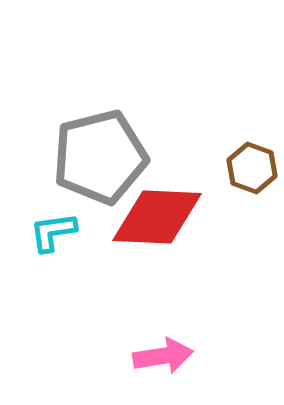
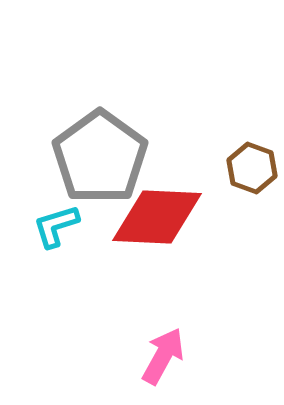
gray pentagon: rotated 22 degrees counterclockwise
cyan L-shape: moved 3 px right, 6 px up; rotated 9 degrees counterclockwise
pink arrow: rotated 52 degrees counterclockwise
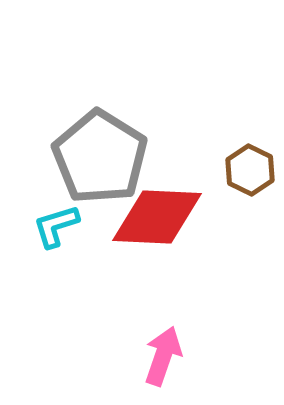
gray pentagon: rotated 4 degrees counterclockwise
brown hexagon: moved 2 px left, 2 px down; rotated 6 degrees clockwise
pink arrow: rotated 10 degrees counterclockwise
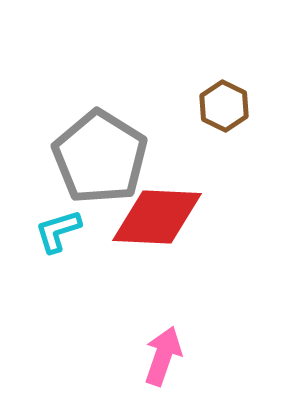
brown hexagon: moved 26 px left, 64 px up
cyan L-shape: moved 2 px right, 5 px down
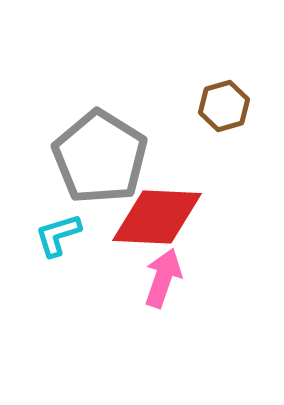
brown hexagon: rotated 18 degrees clockwise
cyan L-shape: moved 4 px down
pink arrow: moved 78 px up
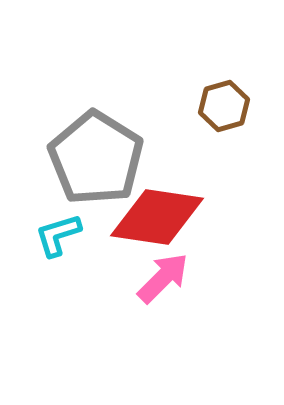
gray pentagon: moved 4 px left, 1 px down
red diamond: rotated 6 degrees clockwise
pink arrow: rotated 26 degrees clockwise
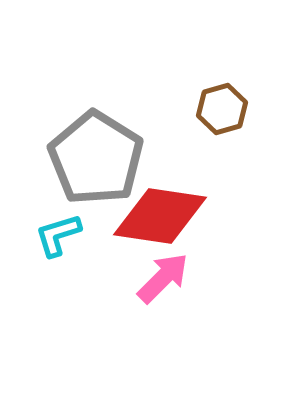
brown hexagon: moved 2 px left, 3 px down
red diamond: moved 3 px right, 1 px up
